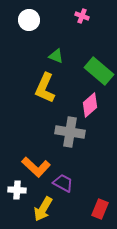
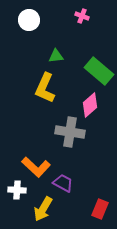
green triangle: rotated 28 degrees counterclockwise
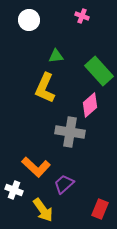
green rectangle: rotated 8 degrees clockwise
purple trapezoid: moved 1 px right, 1 px down; rotated 70 degrees counterclockwise
white cross: moved 3 px left; rotated 18 degrees clockwise
yellow arrow: moved 1 px down; rotated 65 degrees counterclockwise
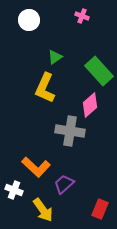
green triangle: moved 1 px left, 1 px down; rotated 28 degrees counterclockwise
gray cross: moved 1 px up
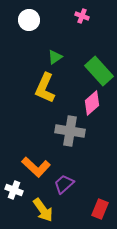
pink diamond: moved 2 px right, 2 px up
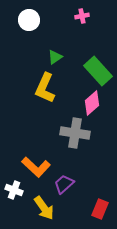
pink cross: rotated 32 degrees counterclockwise
green rectangle: moved 1 px left
gray cross: moved 5 px right, 2 px down
yellow arrow: moved 1 px right, 2 px up
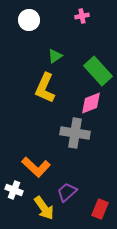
green triangle: moved 1 px up
pink diamond: moved 1 px left; rotated 20 degrees clockwise
purple trapezoid: moved 3 px right, 8 px down
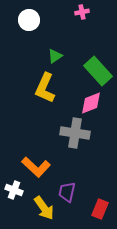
pink cross: moved 4 px up
purple trapezoid: rotated 35 degrees counterclockwise
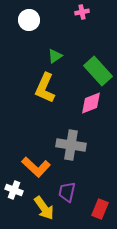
gray cross: moved 4 px left, 12 px down
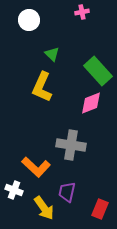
green triangle: moved 3 px left, 2 px up; rotated 42 degrees counterclockwise
yellow L-shape: moved 3 px left, 1 px up
